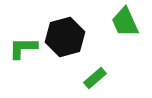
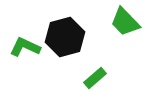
green trapezoid: rotated 20 degrees counterclockwise
green L-shape: moved 2 px right, 1 px up; rotated 24 degrees clockwise
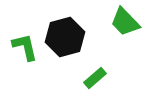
green L-shape: rotated 52 degrees clockwise
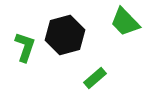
black hexagon: moved 2 px up
green L-shape: rotated 32 degrees clockwise
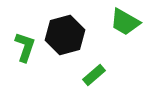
green trapezoid: rotated 16 degrees counterclockwise
green rectangle: moved 1 px left, 3 px up
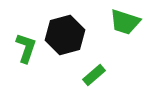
green trapezoid: rotated 12 degrees counterclockwise
green L-shape: moved 1 px right, 1 px down
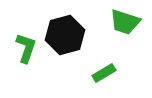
green rectangle: moved 10 px right, 2 px up; rotated 10 degrees clockwise
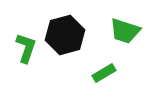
green trapezoid: moved 9 px down
